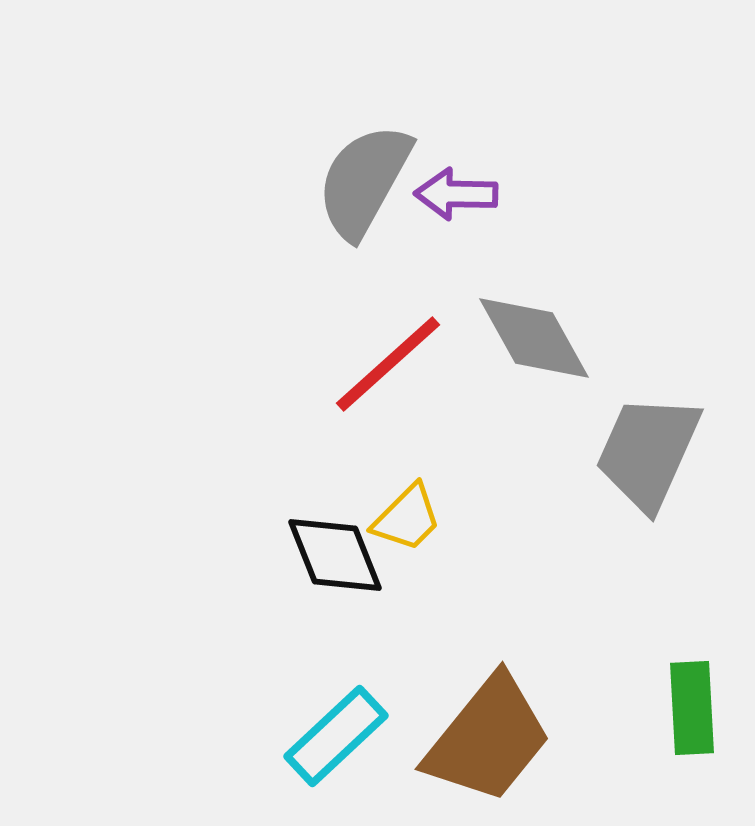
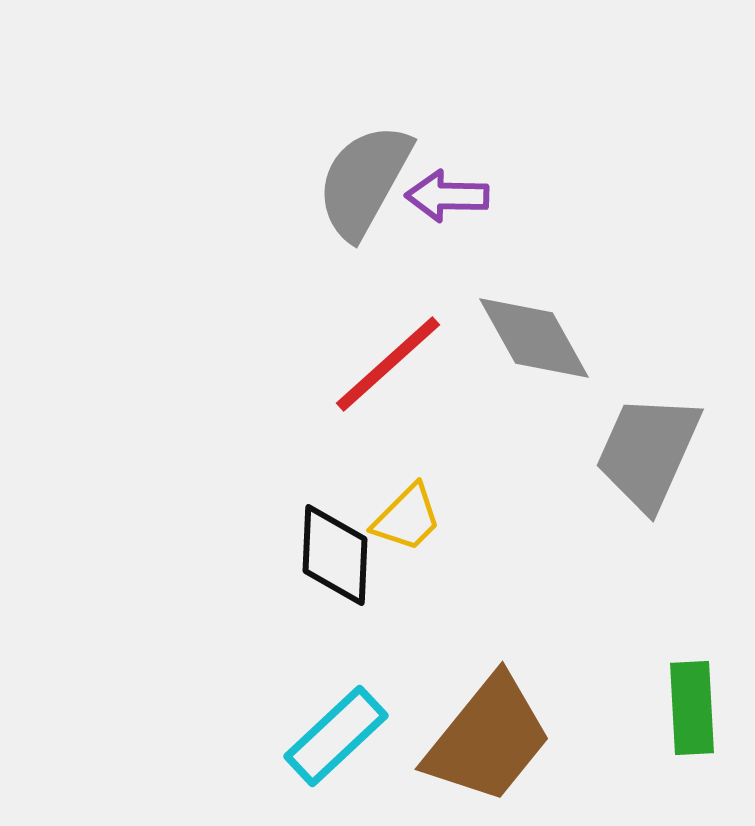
purple arrow: moved 9 px left, 2 px down
black diamond: rotated 24 degrees clockwise
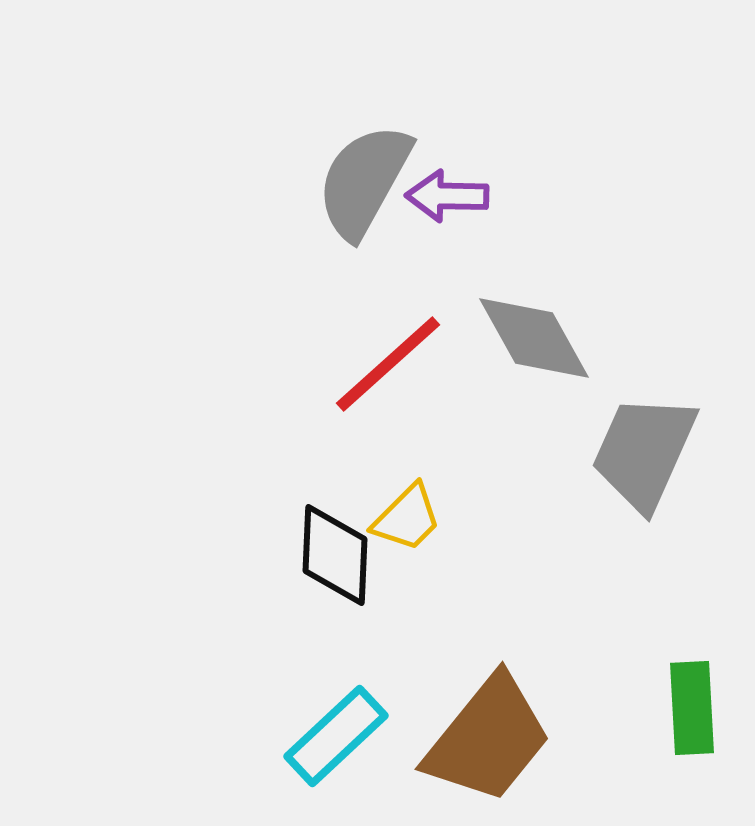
gray trapezoid: moved 4 px left
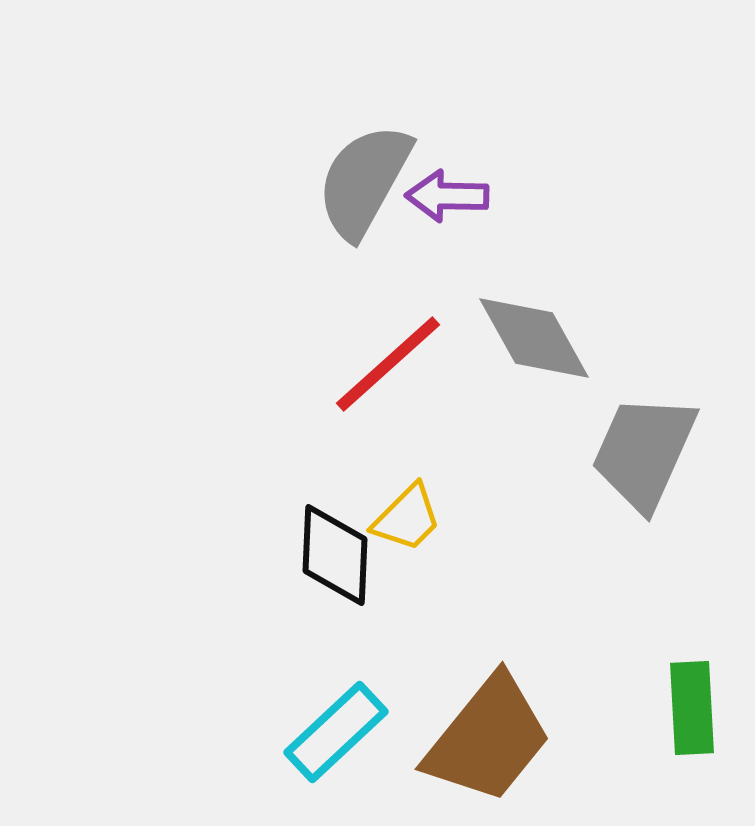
cyan rectangle: moved 4 px up
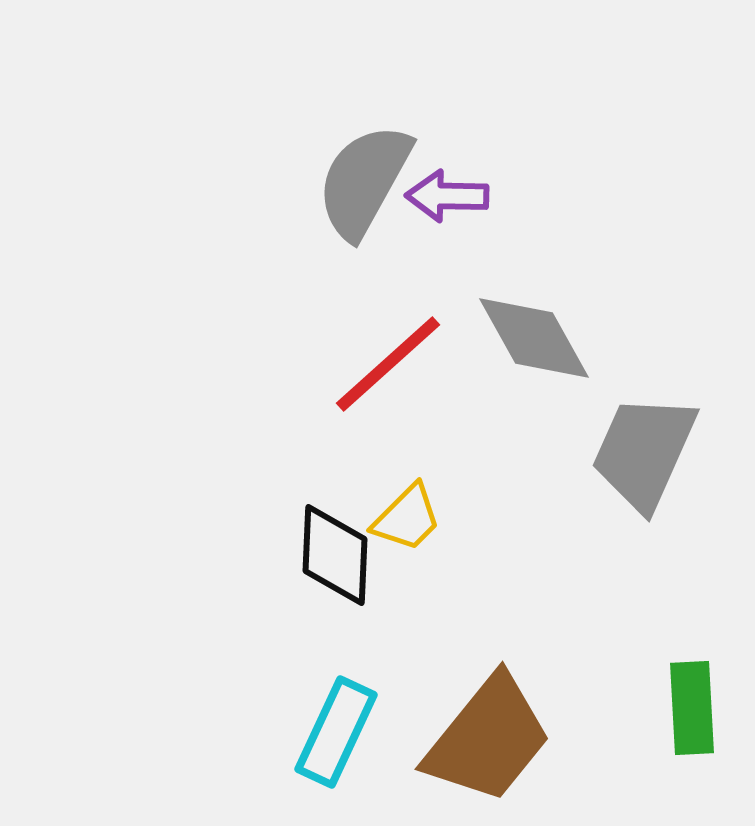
cyan rectangle: rotated 22 degrees counterclockwise
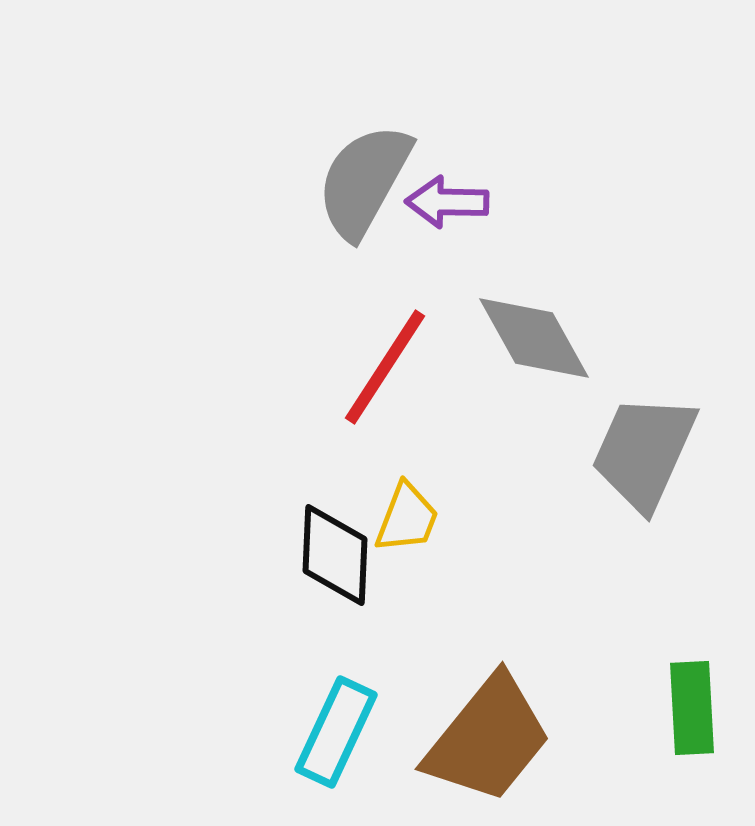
purple arrow: moved 6 px down
red line: moved 3 px left, 3 px down; rotated 15 degrees counterclockwise
yellow trapezoid: rotated 24 degrees counterclockwise
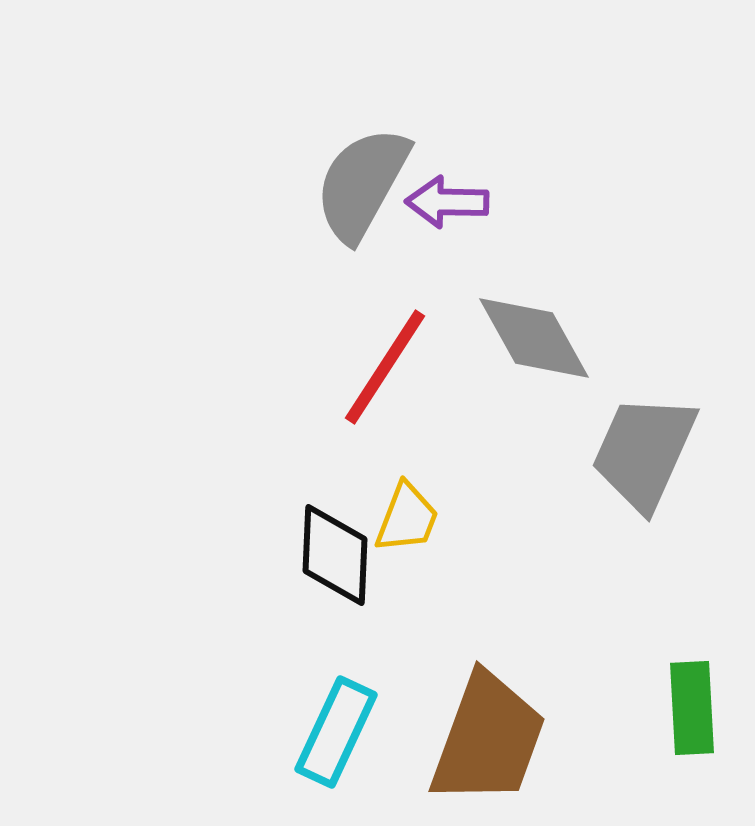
gray semicircle: moved 2 px left, 3 px down
brown trapezoid: rotated 19 degrees counterclockwise
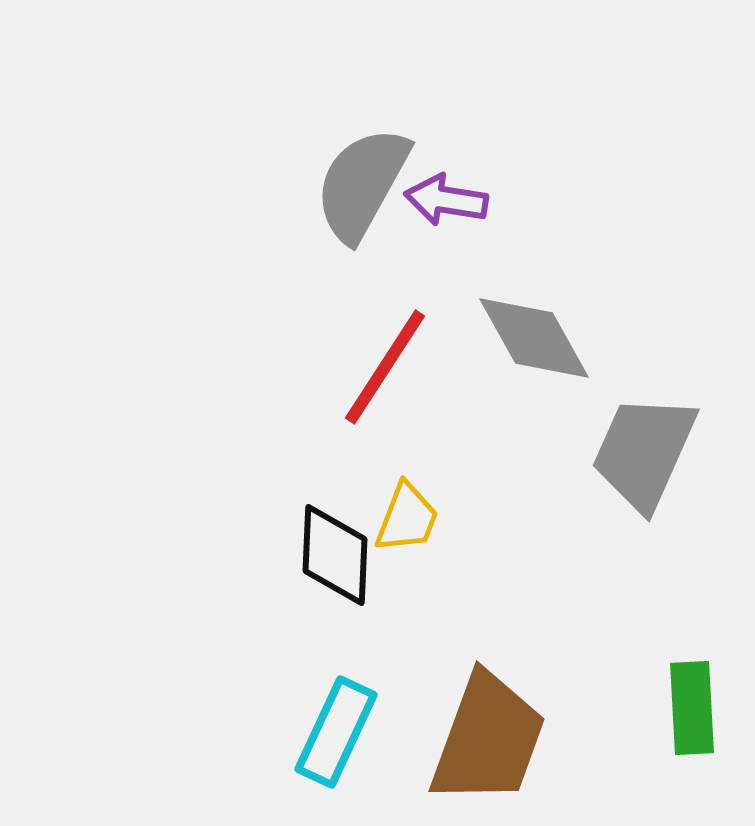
purple arrow: moved 1 px left, 2 px up; rotated 8 degrees clockwise
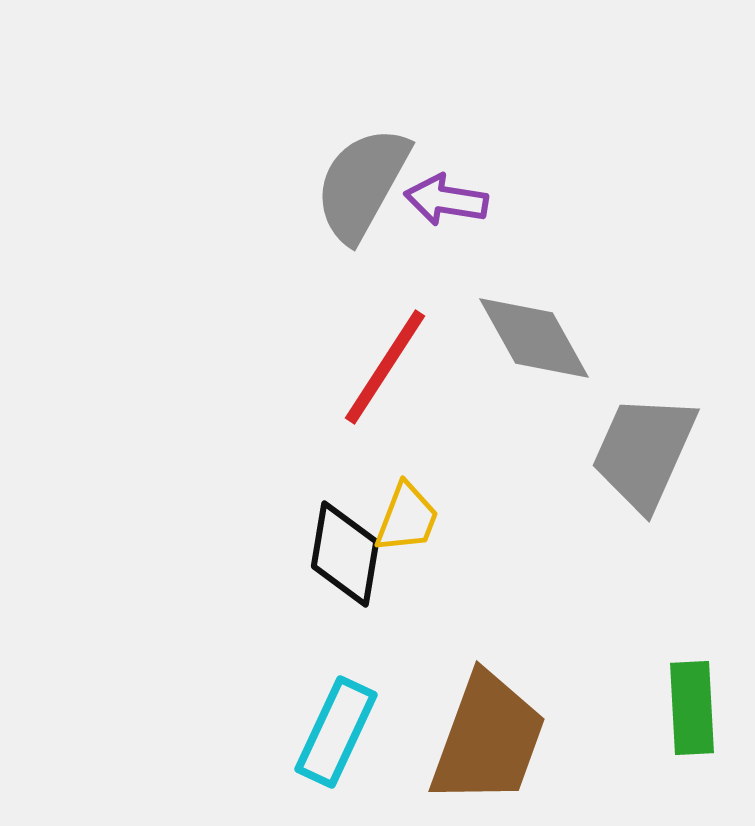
black diamond: moved 10 px right, 1 px up; rotated 7 degrees clockwise
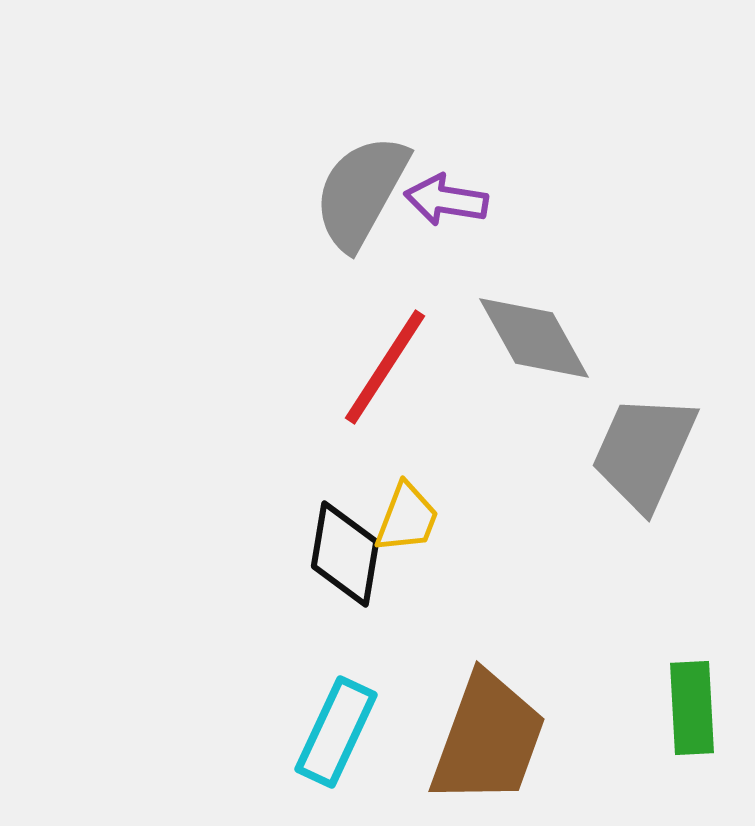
gray semicircle: moved 1 px left, 8 px down
